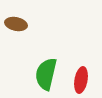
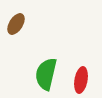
brown ellipse: rotated 70 degrees counterclockwise
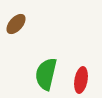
brown ellipse: rotated 10 degrees clockwise
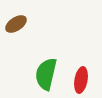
brown ellipse: rotated 15 degrees clockwise
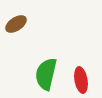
red ellipse: rotated 20 degrees counterclockwise
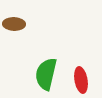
brown ellipse: moved 2 px left; rotated 35 degrees clockwise
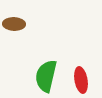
green semicircle: moved 2 px down
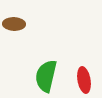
red ellipse: moved 3 px right
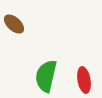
brown ellipse: rotated 40 degrees clockwise
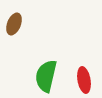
brown ellipse: rotated 70 degrees clockwise
